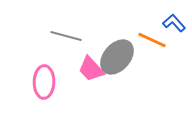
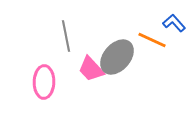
gray line: rotated 64 degrees clockwise
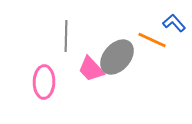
gray line: rotated 12 degrees clockwise
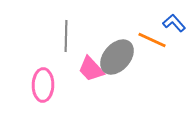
pink ellipse: moved 1 px left, 3 px down
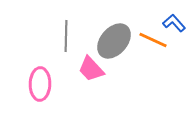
orange line: moved 1 px right
gray ellipse: moved 3 px left, 16 px up
pink ellipse: moved 3 px left, 1 px up
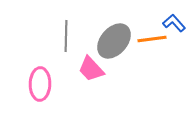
orange line: moved 1 px left, 1 px up; rotated 32 degrees counterclockwise
